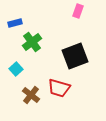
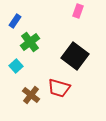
blue rectangle: moved 2 px up; rotated 40 degrees counterclockwise
green cross: moved 2 px left
black square: rotated 32 degrees counterclockwise
cyan square: moved 3 px up
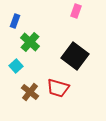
pink rectangle: moved 2 px left
blue rectangle: rotated 16 degrees counterclockwise
green cross: rotated 12 degrees counterclockwise
red trapezoid: moved 1 px left
brown cross: moved 1 px left, 3 px up
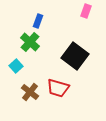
pink rectangle: moved 10 px right
blue rectangle: moved 23 px right
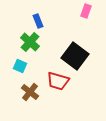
blue rectangle: rotated 40 degrees counterclockwise
cyan square: moved 4 px right; rotated 24 degrees counterclockwise
red trapezoid: moved 7 px up
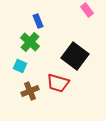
pink rectangle: moved 1 px right, 1 px up; rotated 56 degrees counterclockwise
red trapezoid: moved 2 px down
brown cross: moved 1 px up; rotated 30 degrees clockwise
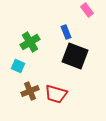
blue rectangle: moved 28 px right, 11 px down
green cross: rotated 18 degrees clockwise
black square: rotated 16 degrees counterclockwise
cyan square: moved 2 px left
red trapezoid: moved 2 px left, 11 px down
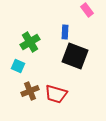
blue rectangle: moved 1 px left; rotated 24 degrees clockwise
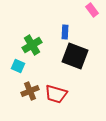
pink rectangle: moved 5 px right
green cross: moved 2 px right, 3 px down
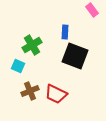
red trapezoid: rotated 10 degrees clockwise
